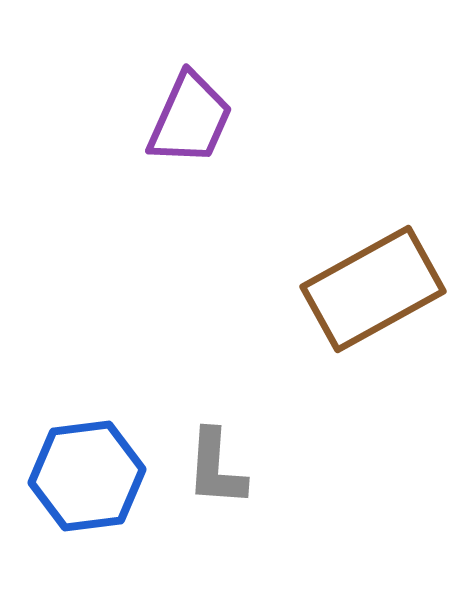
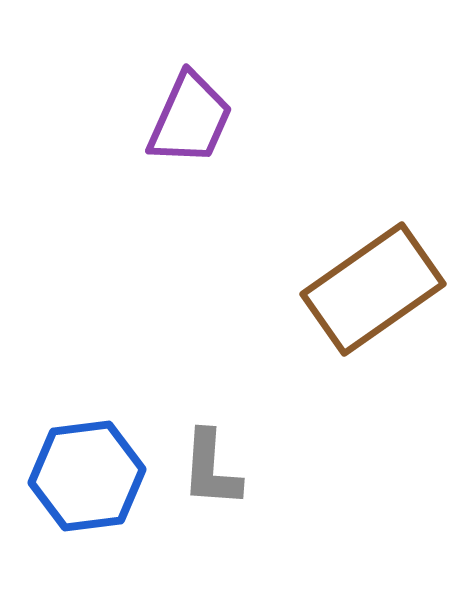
brown rectangle: rotated 6 degrees counterclockwise
gray L-shape: moved 5 px left, 1 px down
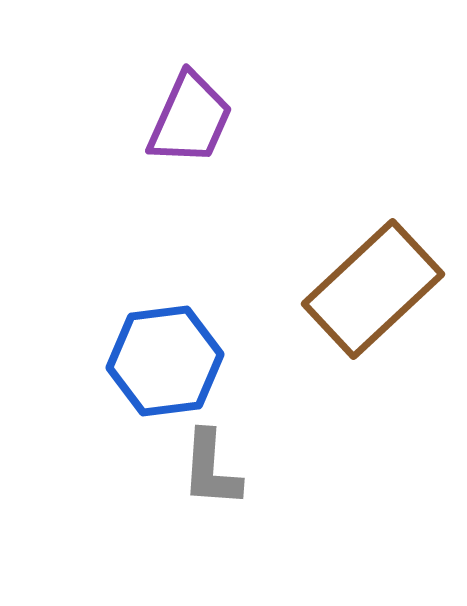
brown rectangle: rotated 8 degrees counterclockwise
blue hexagon: moved 78 px right, 115 px up
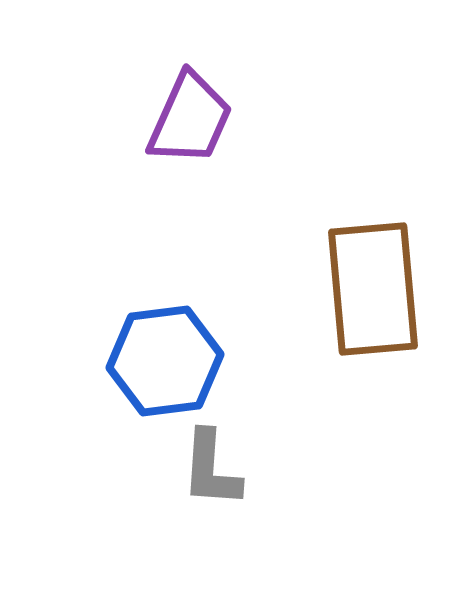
brown rectangle: rotated 52 degrees counterclockwise
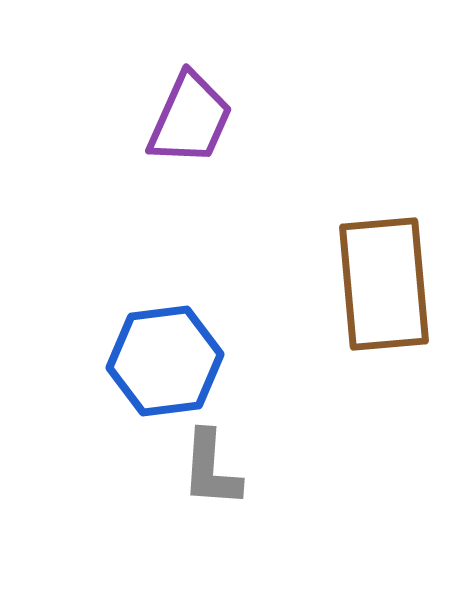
brown rectangle: moved 11 px right, 5 px up
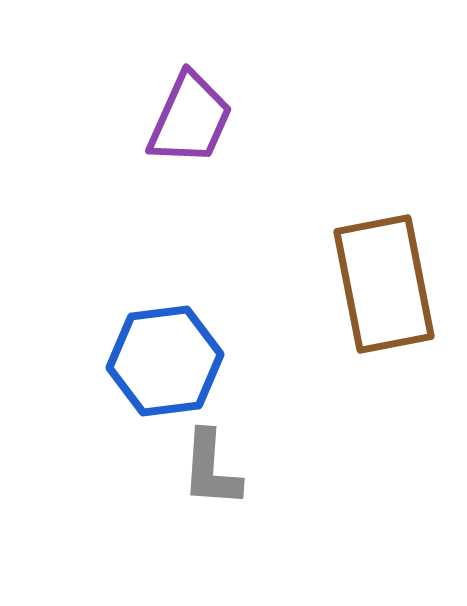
brown rectangle: rotated 6 degrees counterclockwise
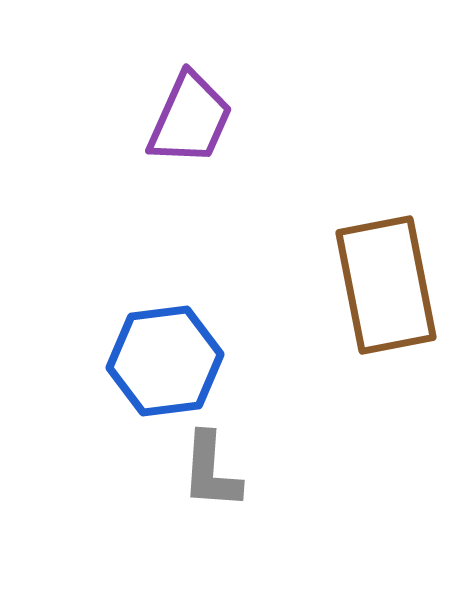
brown rectangle: moved 2 px right, 1 px down
gray L-shape: moved 2 px down
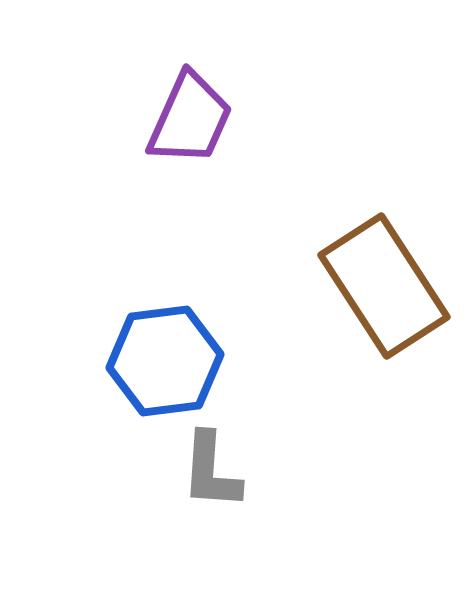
brown rectangle: moved 2 px left, 1 px down; rotated 22 degrees counterclockwise
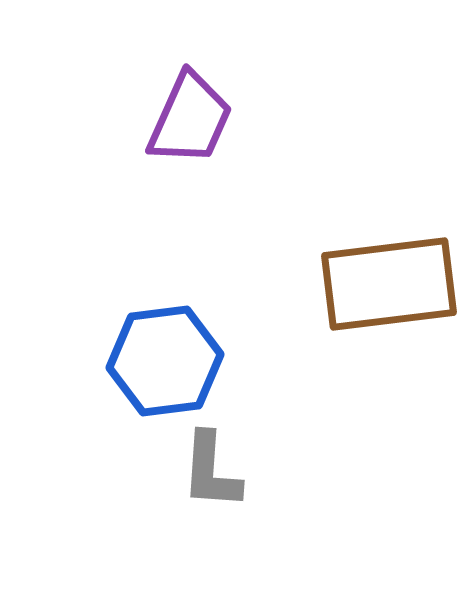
brown rectangle: moved 5 px right, 2 px up; rotated 64 degrees counterclockwise
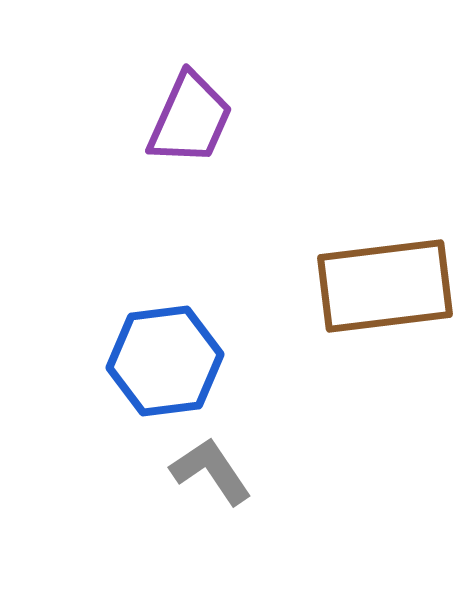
brown rectangle: moved 4 px left, 2 px down
gray L-shape: rotated 142 degrees clockwise
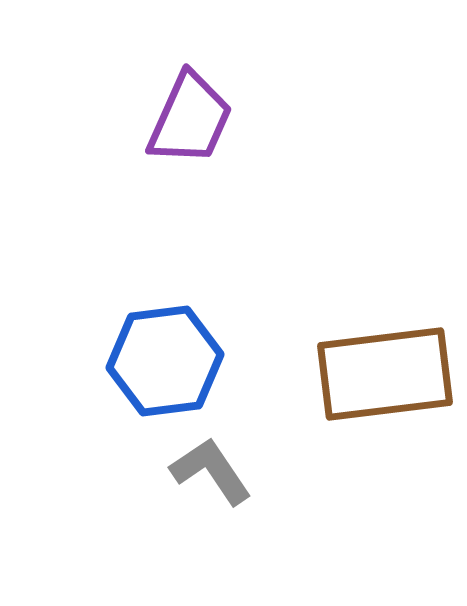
brown rectangle: moved 88 px down
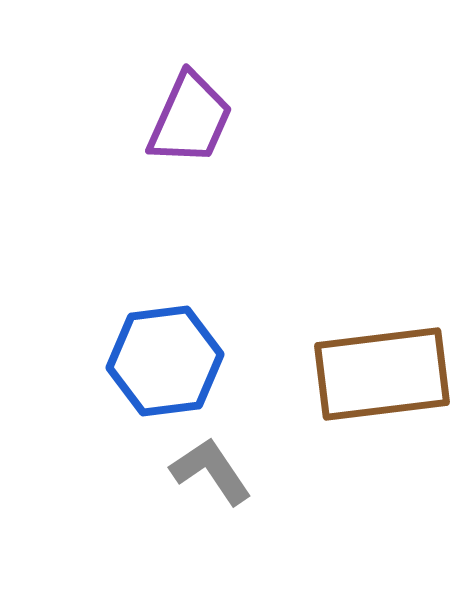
brown rectangle: moved 3 px left
